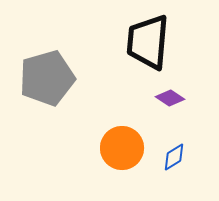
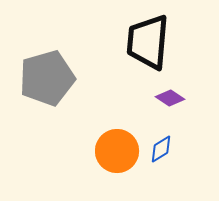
orange circle: moved 5 px left, 3 px down
blue diamond: moved 13 px left, 8 px up
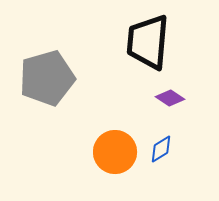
orange circle: moved 2 px left, 1 px down
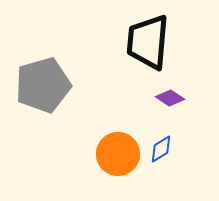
gray pentagon: moved 4 px left, 7 px down
orange circle: moved 3 px right, 2 px down
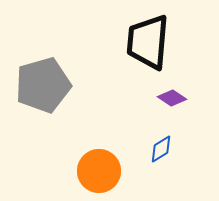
purple diamond: moved 2 px right
orange circle: moved 19 px left, 17 px down
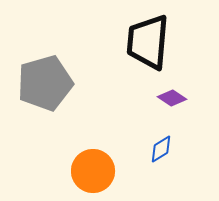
gray pentagon: moved 2 px right, 2 px up
orange circle: moved 6 px left
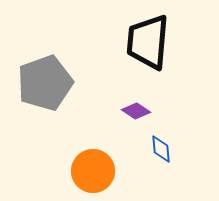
gray pentagon: rotated 4 degrees counterclockwise
purple diamond: moved 36 px left, 13 px down
blue diamond: rotated 64 degrees counterclockwise
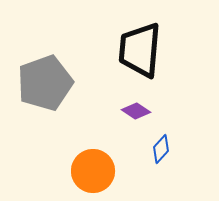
black trapezoid: moved 8 px left, 8 px down
blue diamond: rotated 48 degrees clockwise
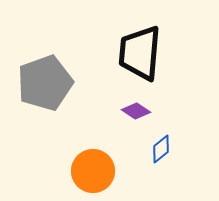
black trapezoid: moved 3 px down
blue diamond: rotated 8 degrees clockwise
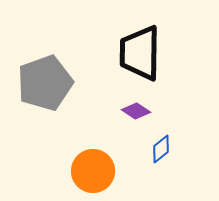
black trapezoid: rotated 4 degrees counterclockwise
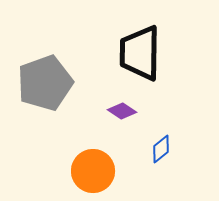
purple diamond: moved 14 px left
